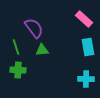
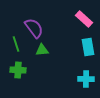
green line: moved 3 px up
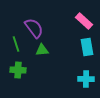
pink rectangle: moved 2 px down
cyan rectangle: moved 1 px left
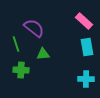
purple semicircle: rotated 15 degrees counterclockwise
green triangle: moved 1 px right, 4 px down
green cross: moved 3 px right
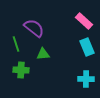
cyan rectangle: rotated 12 degrees counterclockwise
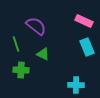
pink rectangle: rotated 18 degrees counterclockwise
purple semicircle: moved 2 px right, 2 px up
green triangle: rotated 32 degrees clockwise
cyan cross: moved 10 px left, 6 px down
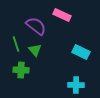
pink rectangle: moved 22 px left, 6 px up
cyan rectangle: moved 6 px left, 5 px down; rotated 42 degrees counterclockwise
green triangle: moved 8 px left, 4 px up; rotated 24 degrees clockwise
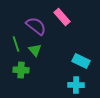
pink rectangle: moved 2 px down; rotated 24 degrees clockwise
cyan rectangle: moved 9 px down
